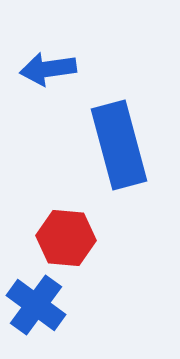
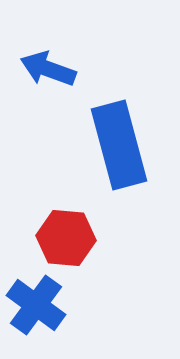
blue arrow: rotated 28 degrees clockwise
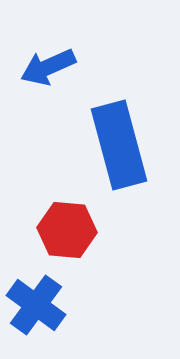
blue arrow: moved 2 px up; rotated 44 degrees counterclockwise
red hexagon: moved 1 px right, 8 px up
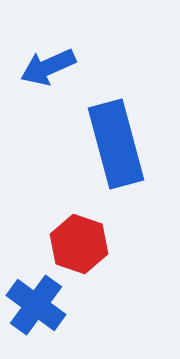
blue rectangle: moved 3 px left, 1 px up
red hexagon: moved 12 px right, 14 px down; rotated 14 degrees clockwise
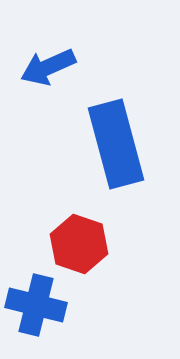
blue cross: rotated 22 degrees counterclockwise
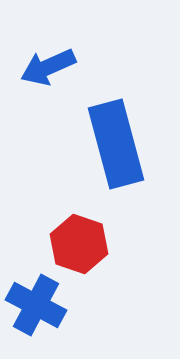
blue cross: rotated 14 degrees clockwise
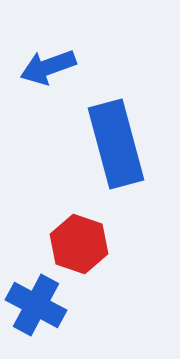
blue arrow: rotated 4 degrees clockwise
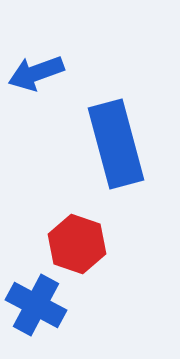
blue arrow: moved 12 px left, 6 px down
red hexagon: moved 2 px left
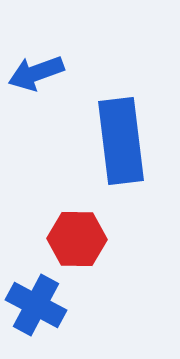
blue rectangle: moved 5 px right, 3 px up; rotated 8 degrees clockwise
red hexagon: moved 5 px up; rotated 18 degrees counterclockwise
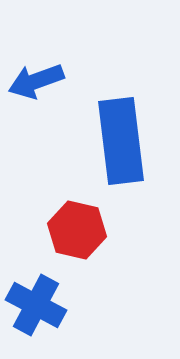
blue arrow: moved 8 px down
red hexagon: moved 9 px up; rotated 12 degrees clockwise
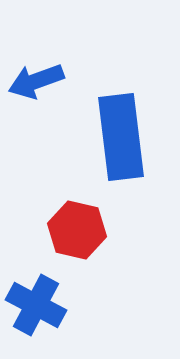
blue rectangle: moved 4 px up
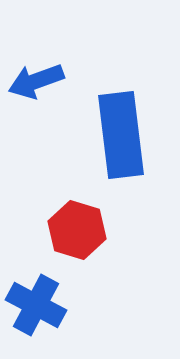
blue rectangle: moved 2 px up
red hexagon: rotated 4 degrees clockwise
